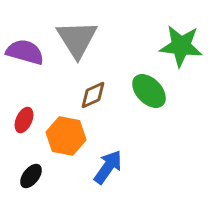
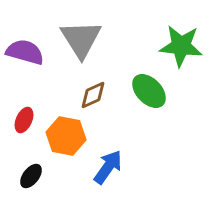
gray triangle: moved 4 px right
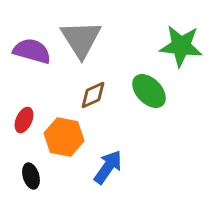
purple semicircle: moved 7 px right, 1 px up
orange hexagon: moved 2 px left, 1 px down
black ellipse: rotated 55 degrees counterclockwise
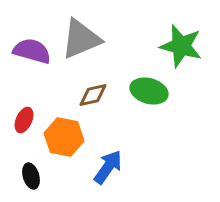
gray triangle: rotated 39 degrees clockwise
green star: rotated 9 degrees clockwise
green ellipse: rotated 30 degrees counterclockwise
brown diamond: rotated 12 degrees clockwise
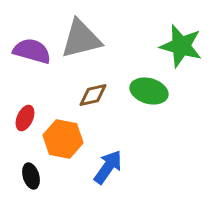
gray triangle: rotated 9 degrees clockwise
red ellipse: moved 1 px right, 2 px up
orange hexagon: moved 1 px left, 2 px down
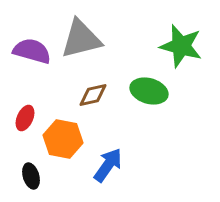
blue arrow: moved 2 px up
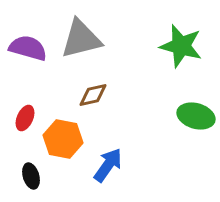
purple semicircle: moved 4 px left, 3 px up
green ellipse: moved 47 px right, 25 px down
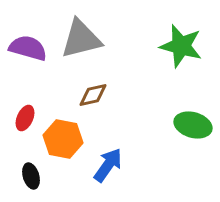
green ellipse: moved 3 px left, 9 px down
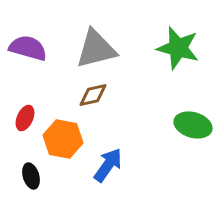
gray triangle: moved 15 px right, 10 px down
green star: moved 3 px left, 2 px down
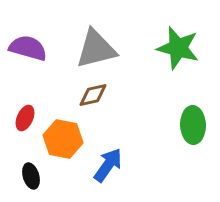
green ellipse: rotated 72 degrees clockwise
